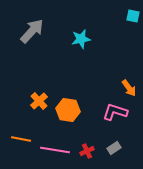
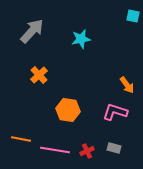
orange arrow: moved 2 px left, 3 px up
orange cross: moved 26 px up
gray rectangle: rotated 48 degrees clockwise
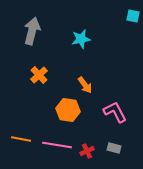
gray arrow: rotated 28 degrees counterclockwise
orange arrow: moved 42 px left
pink L-shape: rotated 45 degrees clockwise
pink line: moved 2 px right, 5 px up
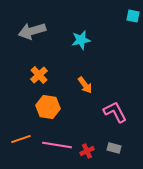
gray arrow: rotated 120 degrees counterclockwise
cyan star: moved 1 px down
orange hexagon: moved 20 px left, 3 px up
orange line: rotated 30 degrees counterclockwise
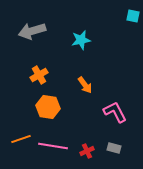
orange cross: rotated 12 degrees clockwise
pink line: moved 4 px left, 1 px down
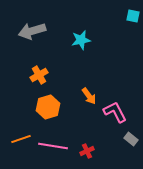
orange arrow: moved 4 px right, 11 px down
orange hexagon: rotated 25 degrees counterclockwise
gray rectangle: moved 17 px right, 9 px up; rotated 24 degrees clockwise
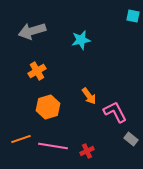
orange cross: moved 2 px left, 4 px up
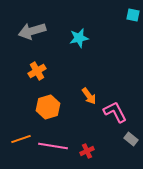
cyan square: moved 1 px up
cyan star: moved 2 px left, 2 px up
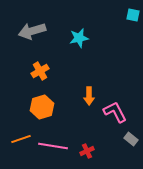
orange cross: moved 3 px right
orange arrow: rotated 36 degrees clockwise
orange hexagon: moved 6 px left
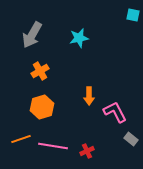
gray arrow: moved 4 px down; rotated 44 degrees counterclockwise
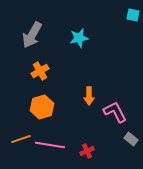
pink line: moved 3 px left, 1 px up
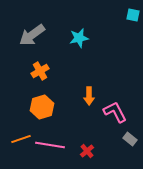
gray arrow: rotated 24 degrees clockwise
gray rectangle: moved 1 px left
red cross: rotated 16 degrees counterclockwise
